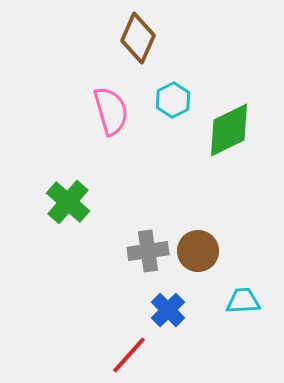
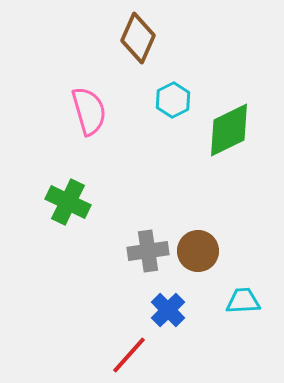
pink semicircle: moved 22 px left
green cross: rotated 15 degrees counterclockwise
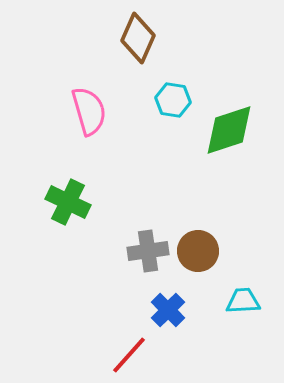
cyan hexagon: rotated 24 degrees counterclockwise
green diamond: rotated 8 degrees clockwise
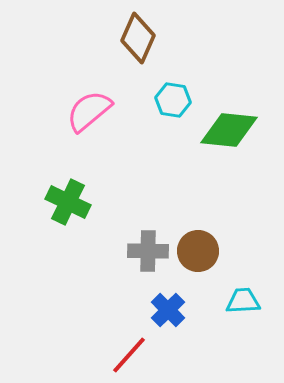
pink semicircle: rotated 114 degrees counterclockwise
green diamond: rotated 24 degrees clockwise
gray cross: rotated 9 degrees clockwise
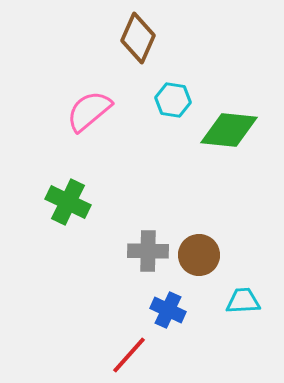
brown circle: moved 1 px right, 4 px down
blue cross: rotated 20 degrees counterclockwise
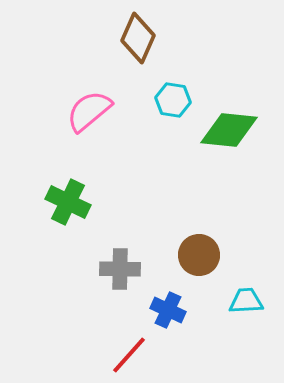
gray cross: moved 28 px left, 18 px down
cyan trapezoid: moved 3 px right
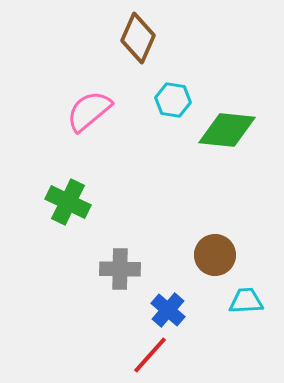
green diamond: moved 2 px left
brown circle: moved 16 px right
blue cross: rotated 16 degrees clockwise
red line: moved 21 px right
